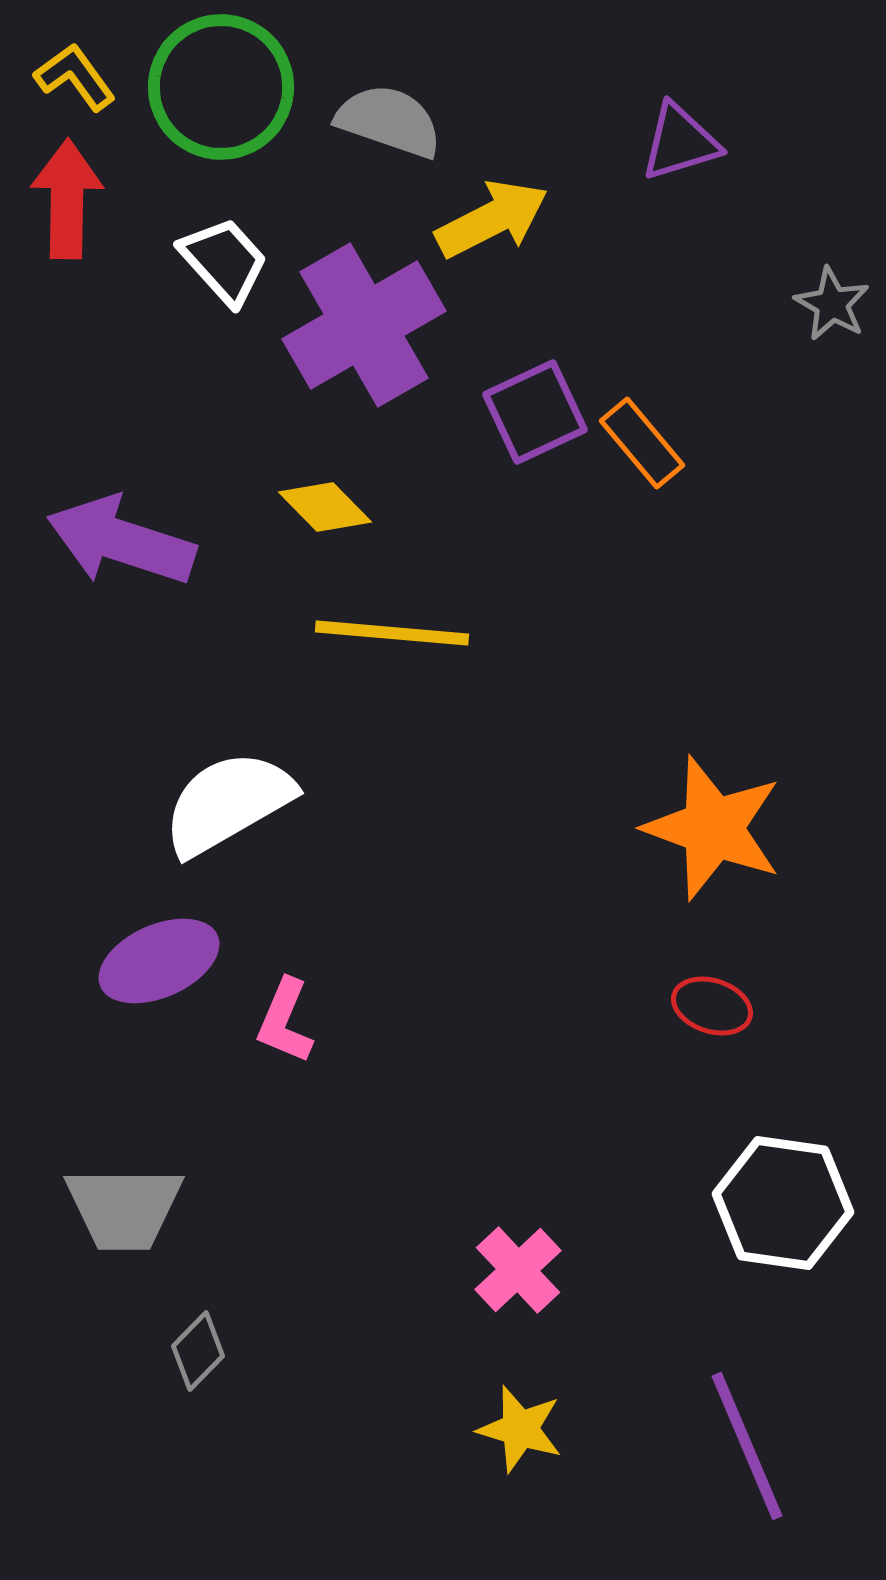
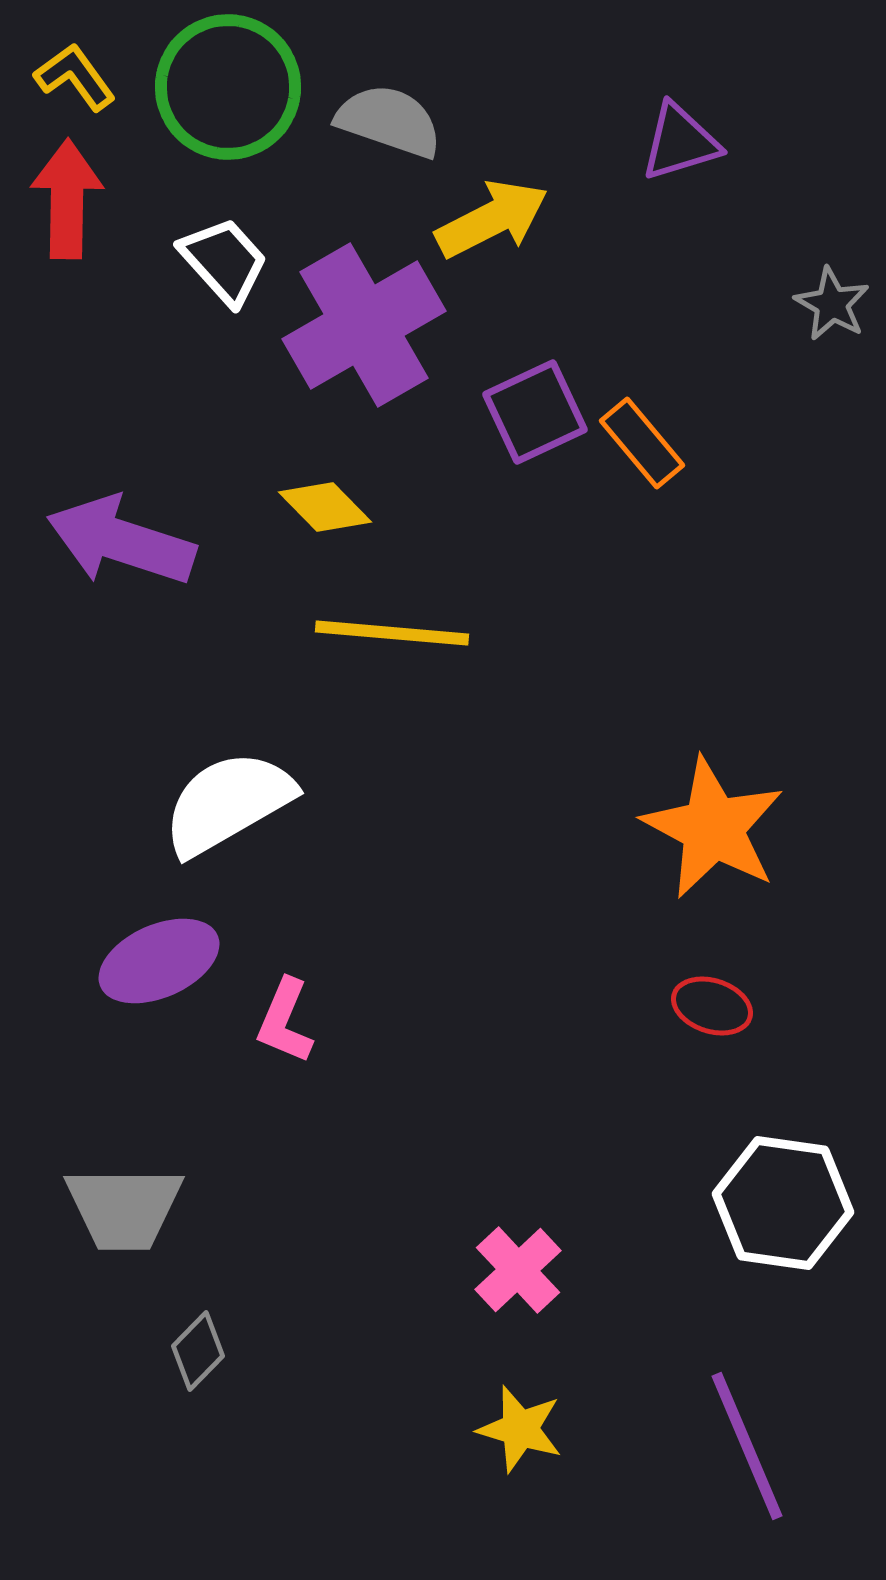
green circle: moved 7 px right
orange star: rotated 8 degrees clockwise
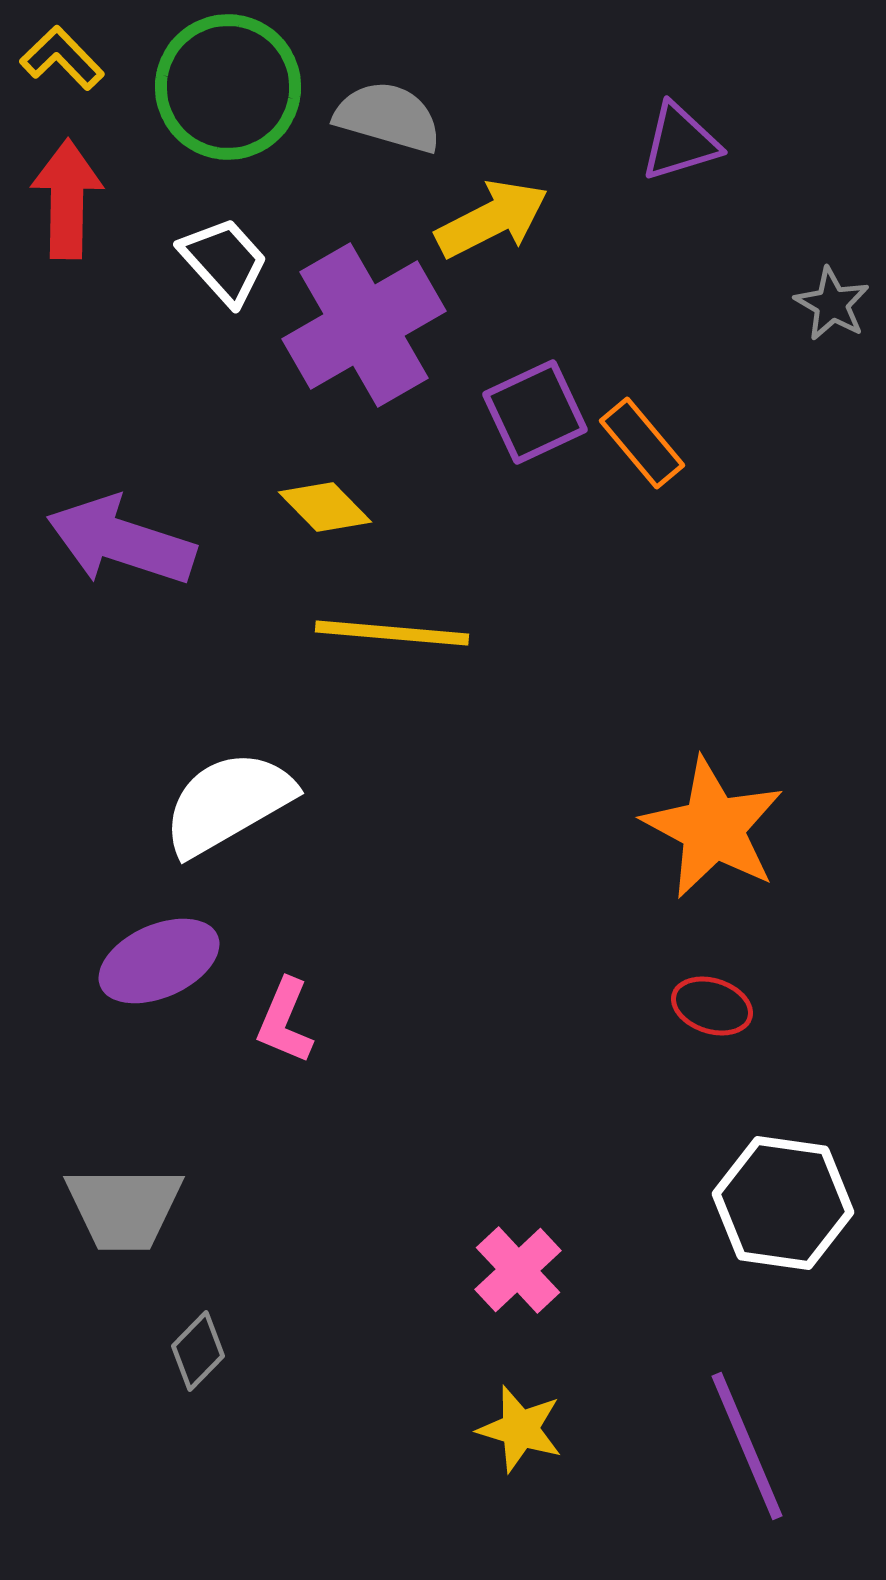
yellow L-shape: moved 13 px left, 19 px up; rotated 8 degrees counterclockwise
gray semicircle: moved 1 px left, 4 px up; rotated 3 degrees counterclockwise
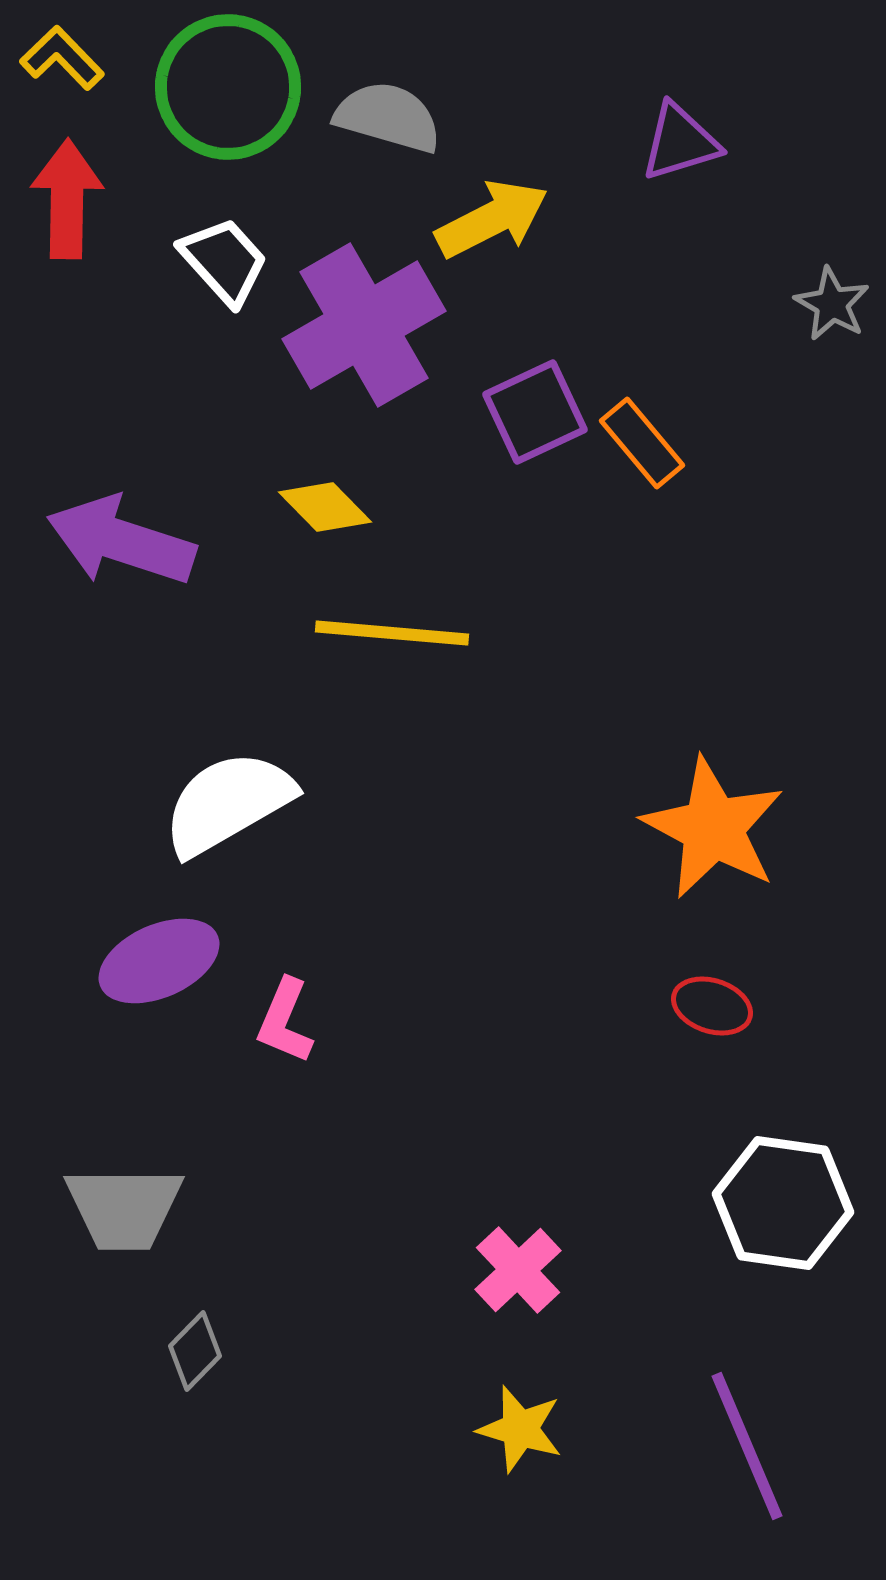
gray diamond: moved 3 px left
